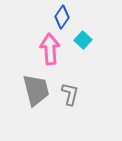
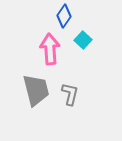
blue diamond: moved 2 px right, 1 px up
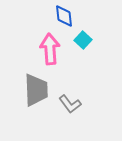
blue diamond: rotated 40 degrees counterclockwise
gray trapezoid: rotated 12 degrees clockwise
gray L-shape: moved 10 px down; rotated 130 degrees clockwise
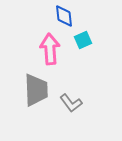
cyan square: rotated 24 degrees clockwise
gray L-shape: moved 1 px right, 1 px up
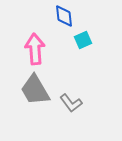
pink arrow: moved 15 px left
gray trapezoid: moved 1 px left; rotated 152 degrees clockwise
